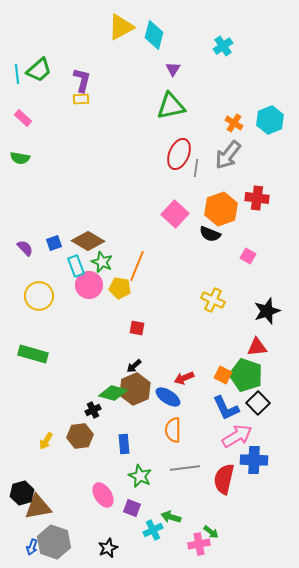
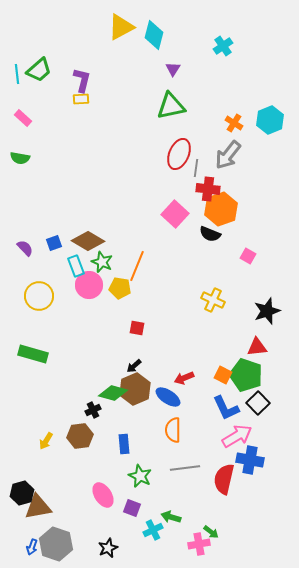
red cross at (257, 198): moved 49 px left, 9 px up
blue cross at (254, 460): moved 4 px left; rotated 8 degrees clockwise
gray hexagon at (54, 542): moved 2 px right, 2 px down
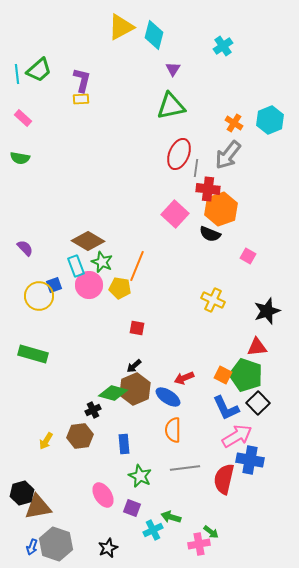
blue square at (54, 243): moved 42 px down
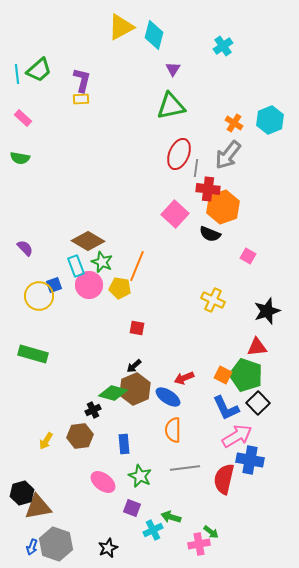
orange hexagon at (221, 209): moved 2 px right, 2 px up
pink ellipse at (103, 495): moved 13 px up; rotated 20 degrees counterclockwise
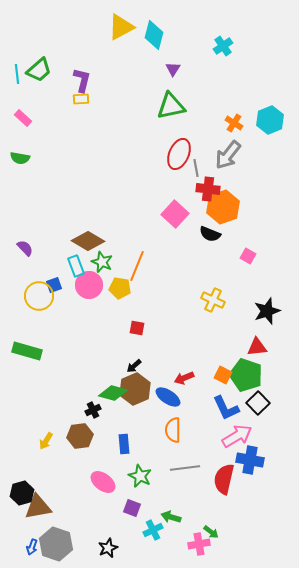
gray line at (196, 168): rotated 18 degrees counterclockwise
green rectangle at (33, 354): moved 6 px left, 3 px up
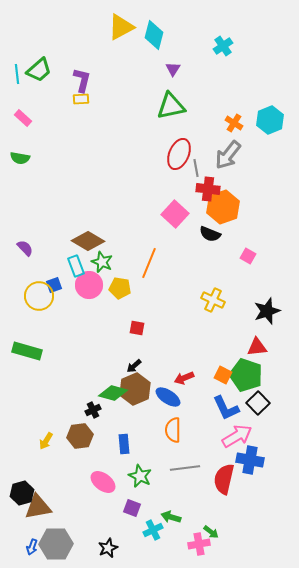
orange line at (137, 266): moved 12 px right, 3 px up
gray hexagon at (56, 544): rotated 20 degrees counterclockwise
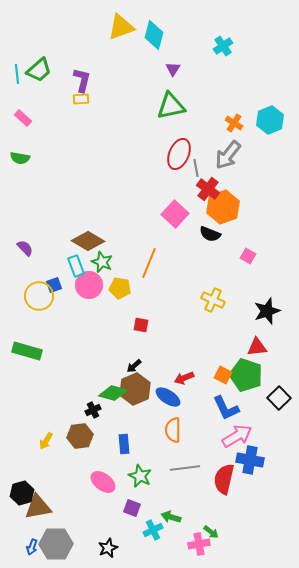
yellow triangle at (121, 27): rotated 8 degrees clockwise
red cross at (208, 189): rotated 30 degrees clockwise
red square at (137, 328): moved 4 px right, 3 px up
black square at (258, 403): moved 21 px right, 5 px up
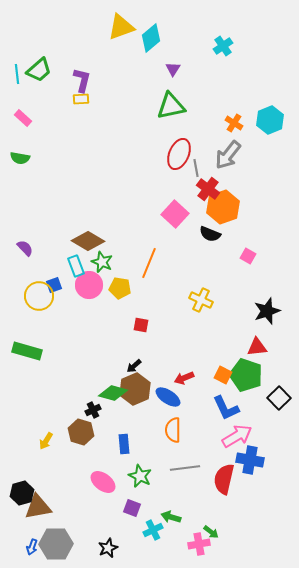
cyan diamond at (154, 35): moved 3 px left, 3 px down; rotated 36 degrees clockwise
yellow cross at (213, 300): moved 12 px left
brown hexagon at (80, 436): moved 1 px right, 4 px up; rotated 25 degrees clockwise
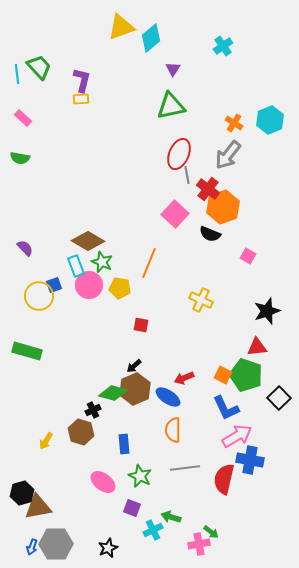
green trapezoid at (39, 70): moved 3 px up; rotated 92 degrees counterclockwise
gray line at (196, 168): moved 9 px left, 7 px down
